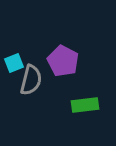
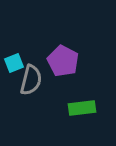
green rectangle: moved 3 px left, 3 px down
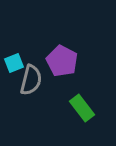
purple pentagon: moved 1 px left
green rectangle: rotated 60 degrees clockwise
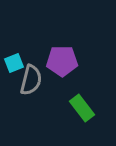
purple pentagon: rotated 28 degrees counterclockwise
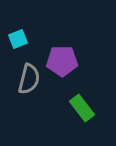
cyan square: moved 4 px right, 24 px up
gray semicircle: moved 2 px left, 1 px up
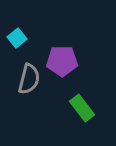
cyan square: moved 1 px left, 1 px up; rotated 18 degrees counterclockwise
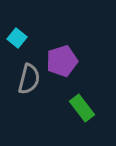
cyan square: rotated 12 degrees counterclockwise
purple pentagon: rotated 16 degrees counterclockwise
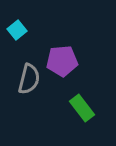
cyan square: moved 8 px up; rotated 12 degrees clockwise
purple pentagon: rotated 12 degrees clockwise
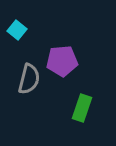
cyan square: rotated 12 degrees counterclockwise
green rectangle: rotated 56 degrees clockwise
